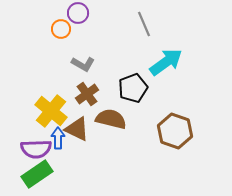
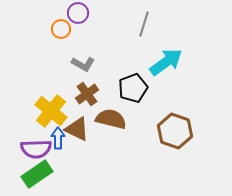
gray line: rotated 40 degrees clockwise
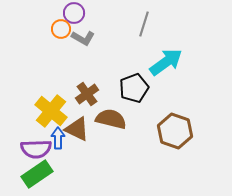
purple circle: moved 4 px left
gray L-shape: moved 26 px up
black pentagon: moved 1 px right
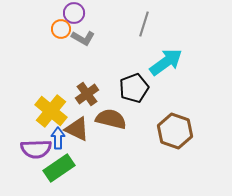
green rectangle: moved 22 px right, 6 px up
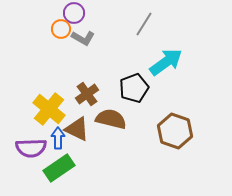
gray line: rotated 15 degrees clockwise
yellow cross: moved 2 px left, 2 px up
purple semicircle: moved 5 px left, 1 px up
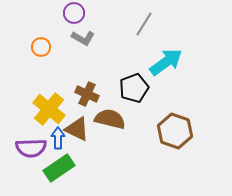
orange circle: moved 20 px left, 18 px down
brown cross: rotated 30 degrees counterclockwise
brown semicircle: moved 1 px left
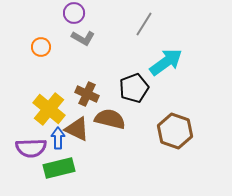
green rectangle: rotated 20 degrees clockwise
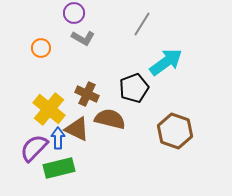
gray line: moved 2 px left
orange circle: moved 1 px down
purple semicircle: moved 3 px right; rotated 136 degrees clockwise
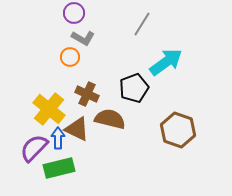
orange circle: moved 29 px right, 9 px down
brown hexagon: moved 3 px right, 1 px up
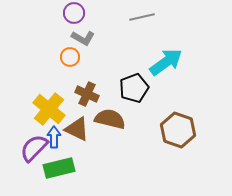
gray line: moved 7 px up; rotated 45 degrees clockwise
blue arrow: moved 4 px left, 1 px up
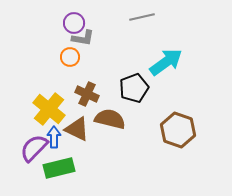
purple circle: moved 10 px down
gray L-shape: rotated 20 degrees counterclockwise
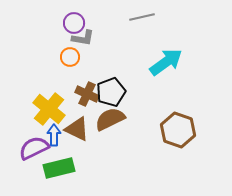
black pentagon: moved 23 px left, 4 px down
brown semicircle: rotated 40 degrees counterclockwise
blue arrow: moved 2 px up
purple semicircle: rotated 20 degrees clockwise
